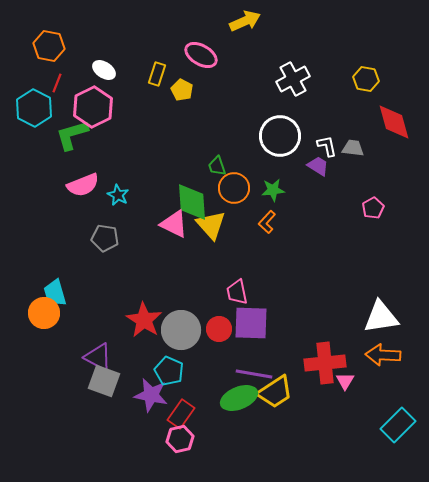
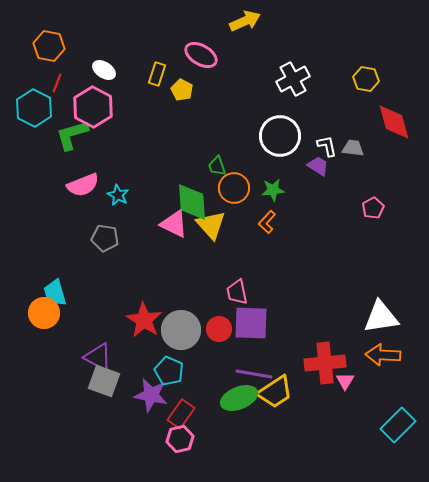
pink hexagon at (93, 107): rotated 6 degrees counterclockwise
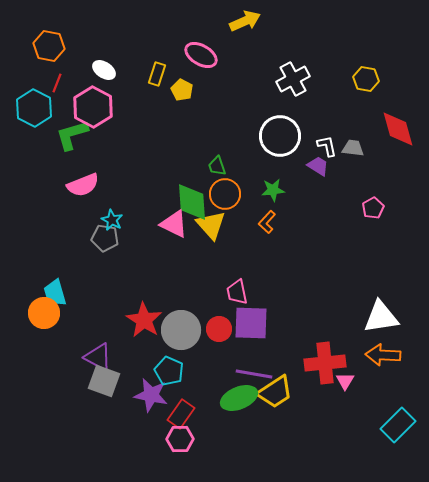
red diamond at (394, 122): moved 4 px right, 7 px down
orange circle at (234, 188): moved 9 px left, 6 px down
cyan star at (118, 195): moved 6 px left, 25 px down
pink hexagon at (180, 439): rotated 12 degrees clockwise
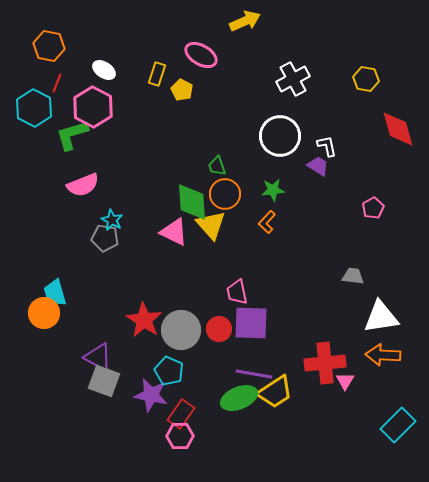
gray trapezoid at (353, 148): moved 128 px down
pink triangle at (174, 224): moved 8 px down
pink hexagon at (180, 439): moved 3 px up
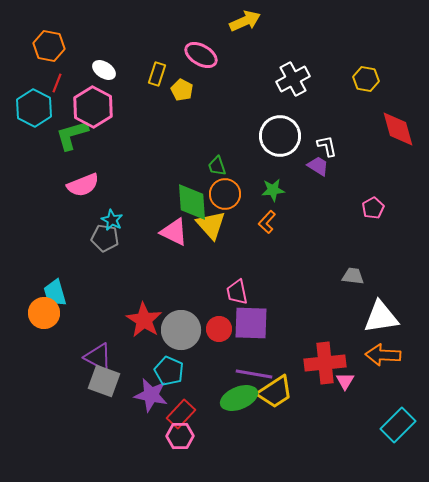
red rectangle at (181, 414): rotated 8 degrees clockwise
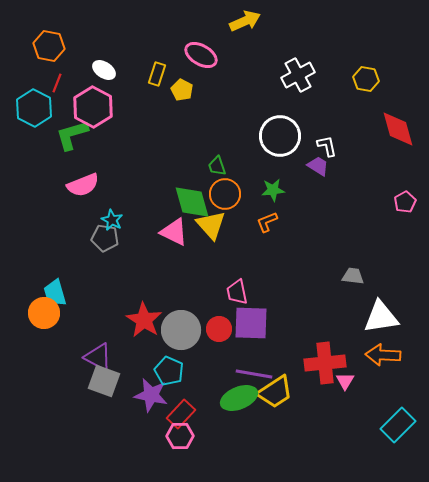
white cross at (293, 79): moved 5 px right, 4 px up
green diamond at (192, 202): rotated 12 degrees counterclockwise
pink pentagon at (373, 208): moved 32 px right, 6 px up
orange L-shape at (267, 222): rotated 25 degrees clockwise
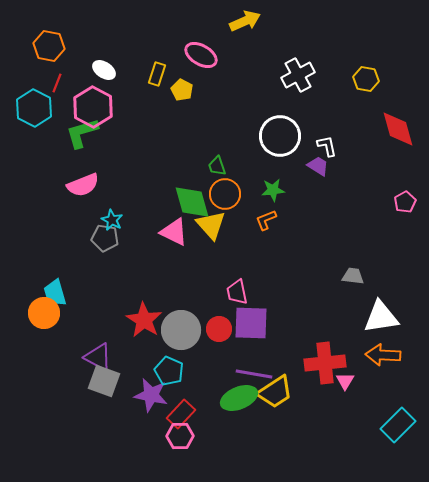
green L-shape at (72, 135): moved 10 px right, 2 px up
orange L-shape at (267, 222): moved 1 px left, 2 px up
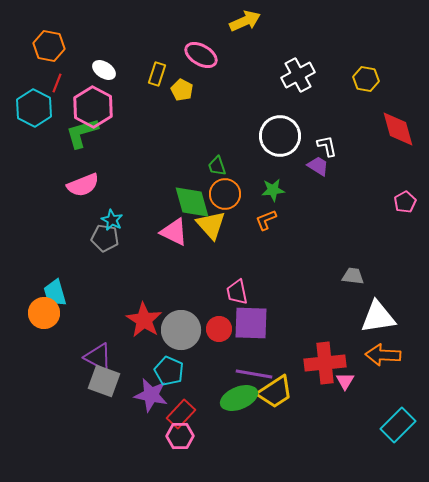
white triangle at (381, 317): moved 3 px left
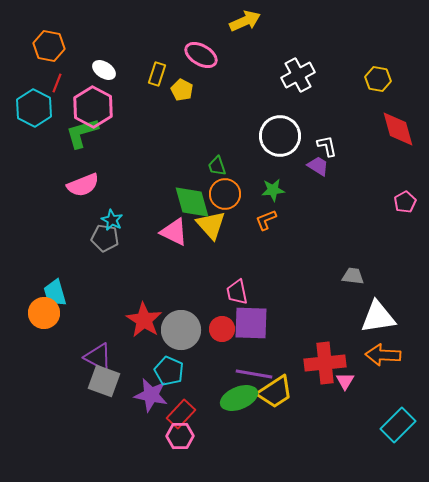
yellow hexagon at (366, 79): moved 12 px right
red circle at (219, 329): moved 3 px right
